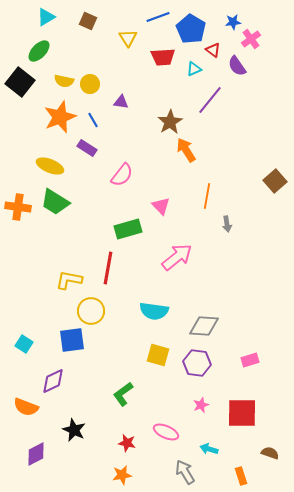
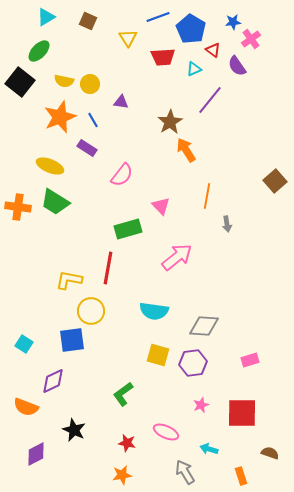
purple hexagon at (197, 363): moved 4 px left; rotated 16 degrees counterclockwise
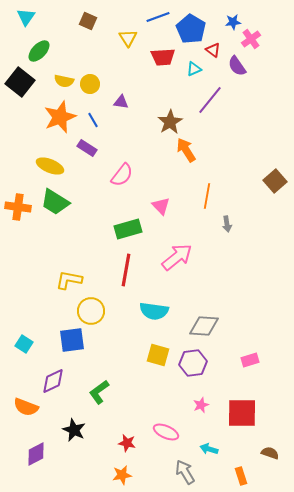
cyan triangle at (46, 17): moved 20 px left; rotated 24 degrees counterclockwise
red line at (108, 268): moved 18 px right, 2 px down
green L-shape at (123, 394): moved 24 px left, 2 px up
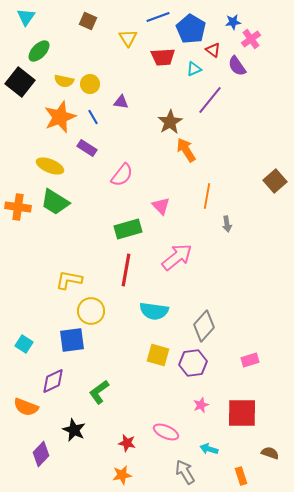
blue line at (93, 120): moved 3 px up
gray diamond at (204, 326): rotated 52 degrees counterclockwise
purple diamond at (36, 454): moved 5 px right; rotated 20 degrees counterclockwise
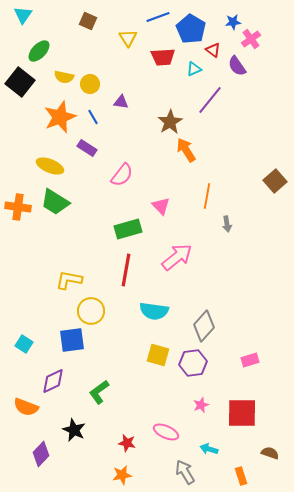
cyan triangle at (26, 17): moved 3 px left, 2 px up
yellow semicircle at (64, 81): moved 4 px up
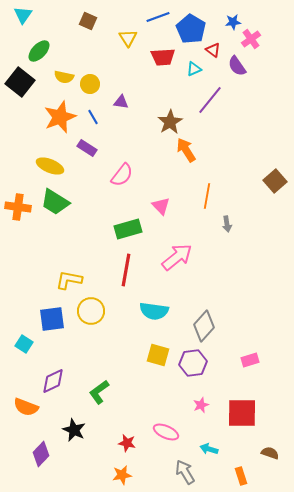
blue square at (72, 340): moved 20 px left, 21 px up
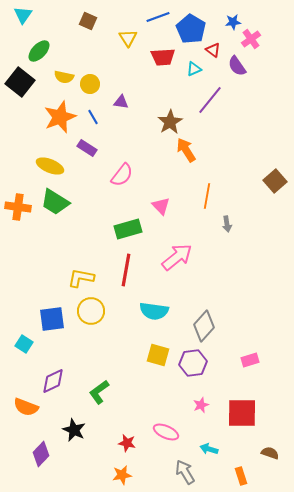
yellow L-shape at (69, 280): moved 12 px right, 2 px up
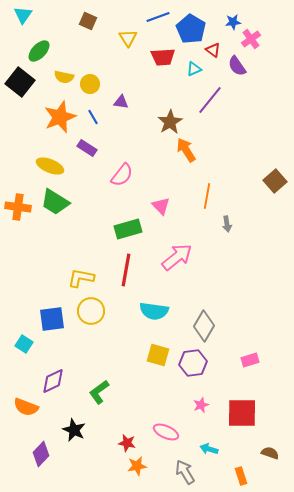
gray diamond at (204, 326): rotated 12 degrees counterclockwise
orange star at (122, 475): moved 15 px right, 9 px up
